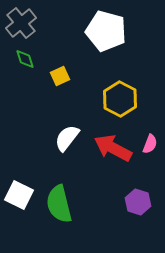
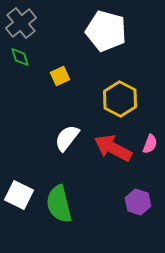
green diamond: moved 5 px left, 2 px up
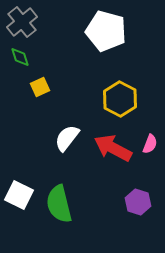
gray cross: moved 1 px right, 1 px up
yellow square: moved 20 px left, 11 px down
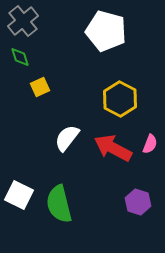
gray cross: moved 1 px right, 1 px up
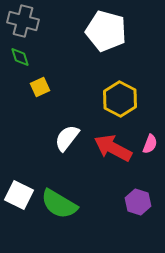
gray cross: rotated 36 degrees counterclockwise
green semicircle: rotated 45 degrees counterclockwise
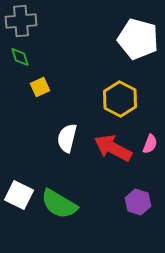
gray cross: moved 2 px left; rotated 20 degrees counterclockwise
white pentagon: moved 32 px right, 8 px down
white semicircle: rotated 24 degrees counterclockwise
